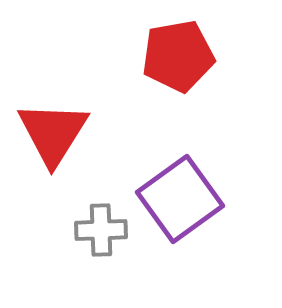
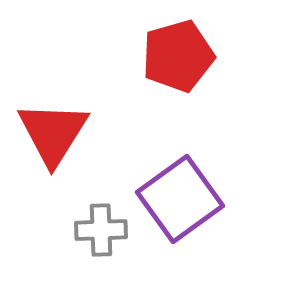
red pentagon: rotated 6 degrees counterclockwise
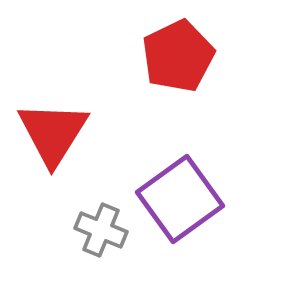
red pentagon: rotated 10 degrees counterclockwise
gray cross: rotated 24 degrees clockwise
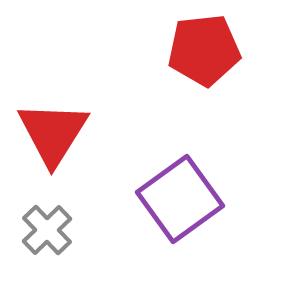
red pentagon: moved 26 px right, 6 px up; rotated 20 degrees clockwise
gray cross: moved 54 px left; rotated 24 degrees clockwise
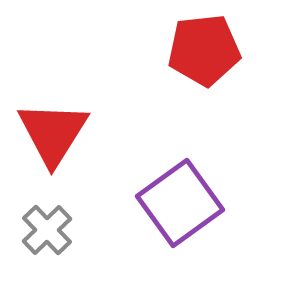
purple square: moved 4 px down
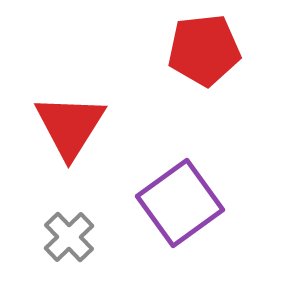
red triangle: moved 17 px right, 7 px up
gray cross: moved 22 px right, 7 px down
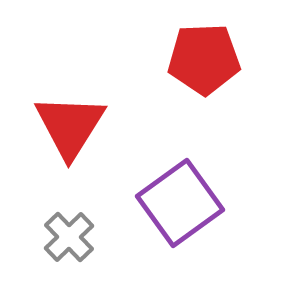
red pentagon: moved 9 px down; rotated 4 degrees clockwise
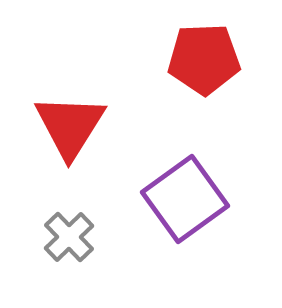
purple square: moved 5 px right, 4 px up
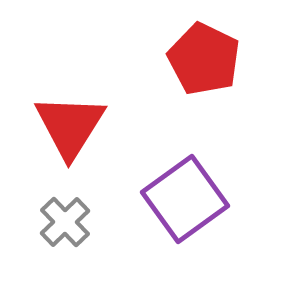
red pentagon: rotated 28 degrees clockwise
gray cross: moved 4 px left, 15 px up
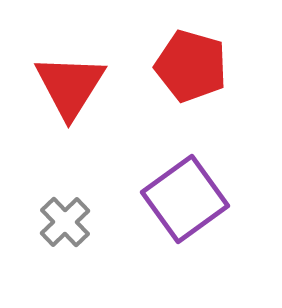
red pentagon: moved 13 px left, 7 px down; rotated 10 degrees counterclockwise
red triangle: moved 40 px up
